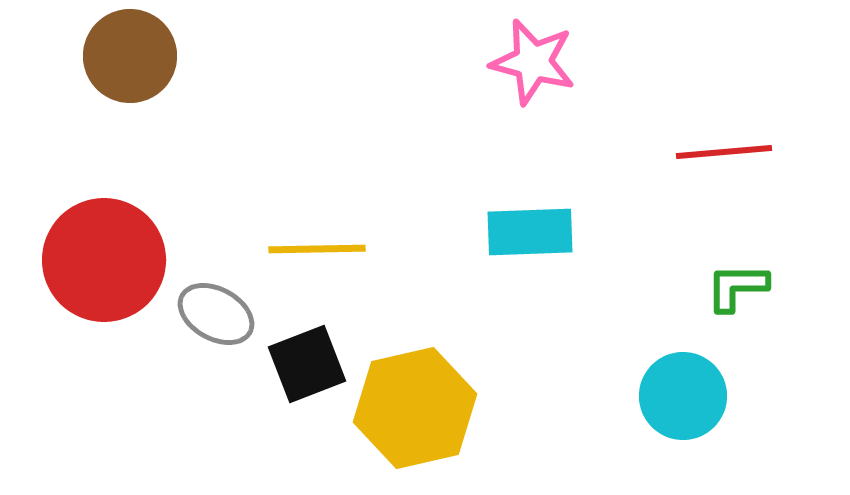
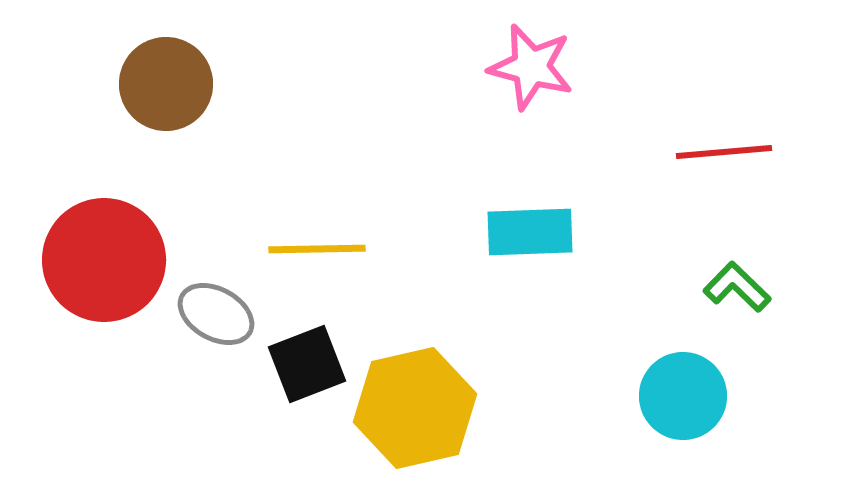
brown circle: moved 36 px right, 28 px down
pink star: moved 2 px left, 5 px down
green L-shape: rotated 44 degrees clockwise
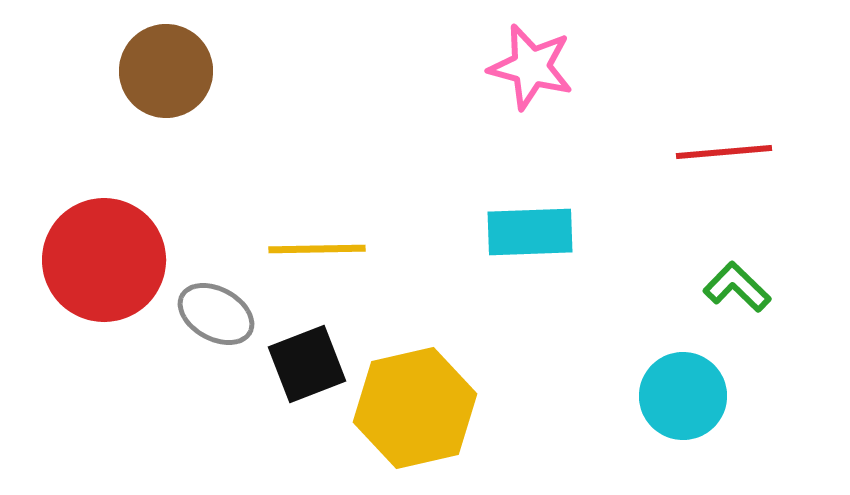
brown circle: moved 13 px up
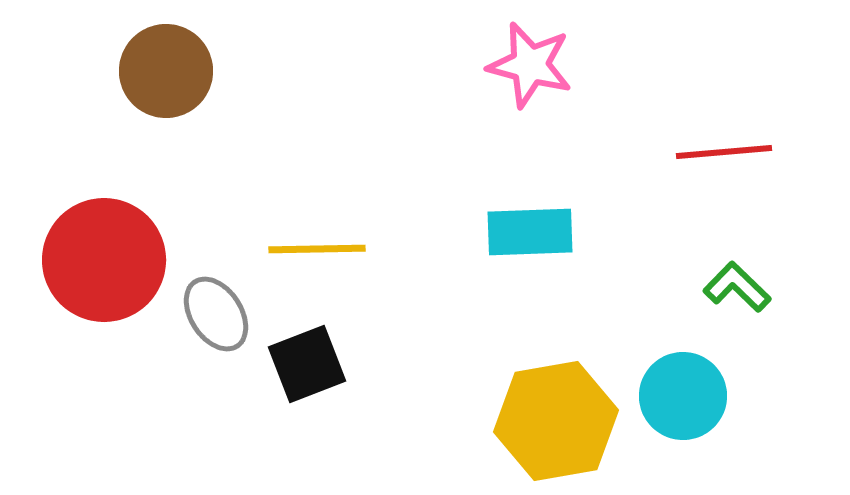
pink star: moved 1 px left, 2 px up
gray ellipse: rotated 28 degrees clockwise
yellow hexagon: moved 141 px right, 13 px down; rotated 3 degrees clockwise
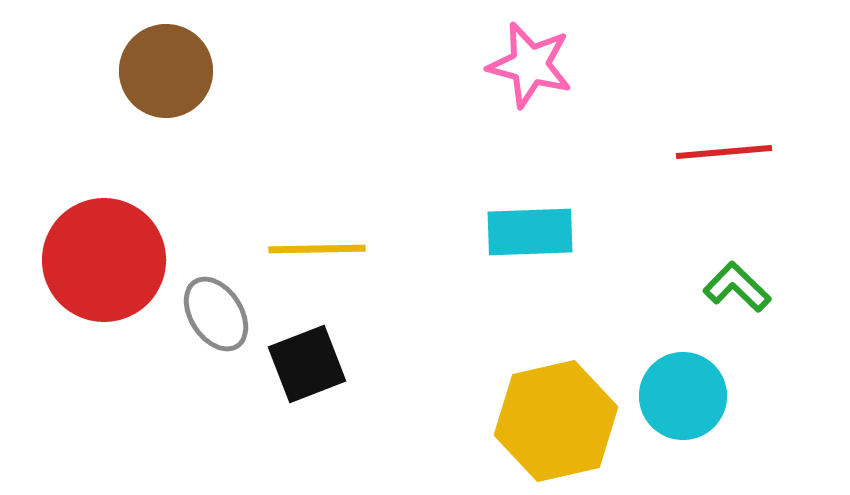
yellow hexagon: rotated 3 degrees counterclockwise
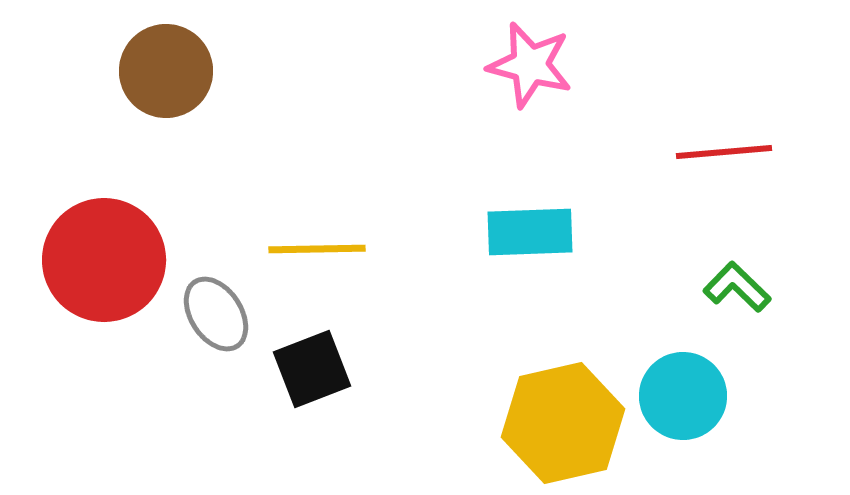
black square: moved 5 px right, 5 px down
yellow hexagon: moved 7 px right, 2 px down
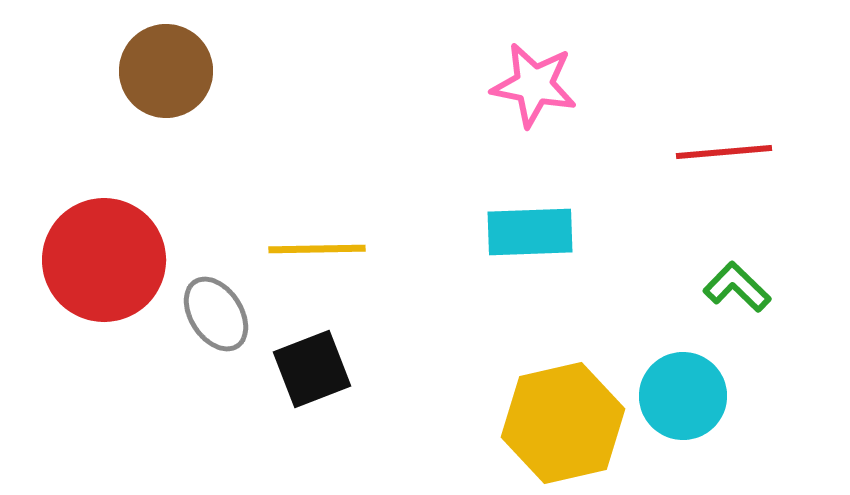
pink star: moved 4 px right, 20 px down; rotated 4 degrees counterclockwise
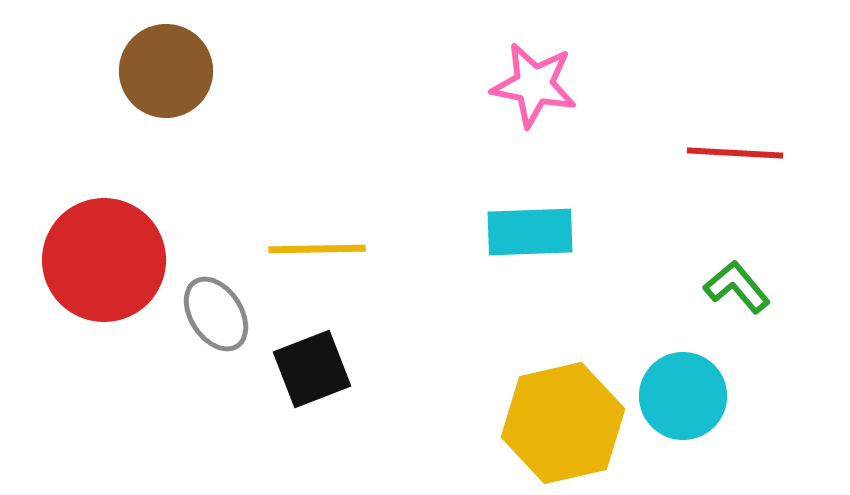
red line: moved 11 px right, 1 px down; rotated 8 degrees clockwise
green L-shape: rotated 6 degrees clockwise
